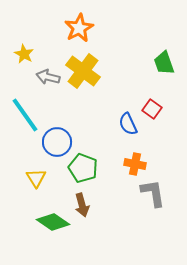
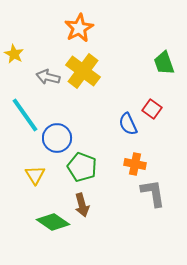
yellow star: moved 10 px left
blue circle: moved 4 px up
green pentagon: moved 1 px left, 1 px up
yellow triangle: moved 1 px left, 3 px up
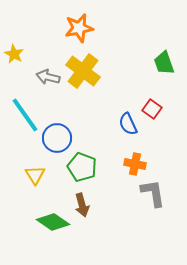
orange star: rotated 16 degrees clockwise
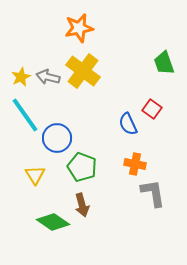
yellow star: moved 7 px right, 23 px down; rotated 18 degrees clockwise
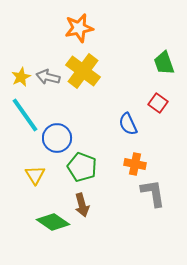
red square: moved 6 px right, 6 px up
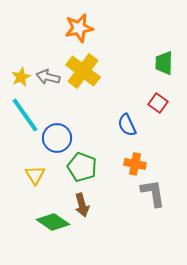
green trapezoid: rotated 20 degrees clockwise
blue semicircle: moved 1 px left, 1 px down
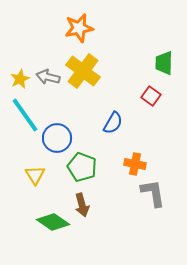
yellow star: moved 1 px left, 2 px down
red square: moved 7 px left, 7 px up
blue semicircle: moved 14 px left, 2 px up; rotated 125 degrees counterclockwise
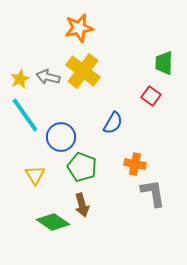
blue circle: moved 4 px right, 1 px up
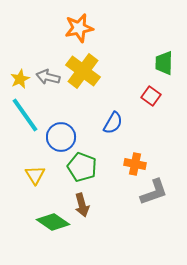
gray L-shape: moved 1 px right, 1 px up; rotated 80 degrees clockwise
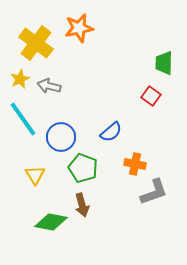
yellow cross: moved 47 px left, 28 px up
gray arrow: moved 1 px right, 9 px down
cyan line: moved 2 px left, 4 px down
blue semicircle: moved 2 px left, 9 px down; rotated 20 degrees clockwise
green pentagon: moved 1 px right, 1 px down
green diamond: moved 2 px left; rotated 24 degrees counterclockwise
